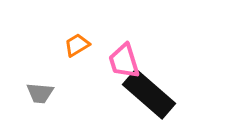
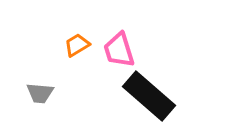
pink trapezoid: moved 5 px left, 11 px up
black rectangle: moved 2 px down
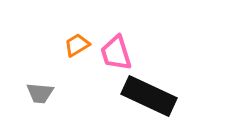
pink trapezoid: moved 3 px left, 3 px down
black rectangle: rotated 16 degrees counterclockwise
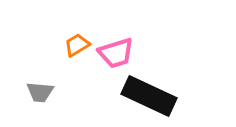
pink trapezoid: rotated 90 degrees counterclockwise
gray trapezoid: moved 1 px up
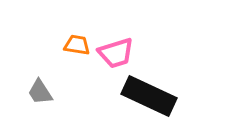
orange trapezoid: rotated 40 degrees clockwise
gray trapezoid: rotated 52 degrees clockwise
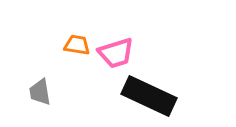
gray trapezoid: rotated 24 degrees clockwise
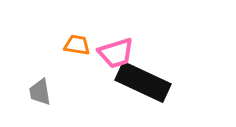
black rectangle: moved 6 px left, 14 px up
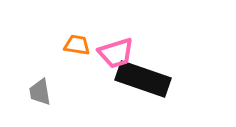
black rectangle: moved 3 px up; rotated 6 degrees counterclockwise
